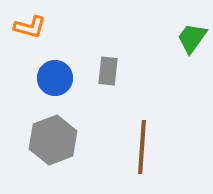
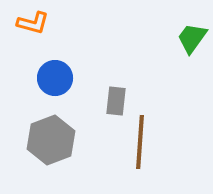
orange L-shape: moved 3 px right, 4 px up
gray rectangle: moved 8 px right, 30 px down
gray hexagon: moved 2 px left
brown line: moved 2 px left, 5 px up
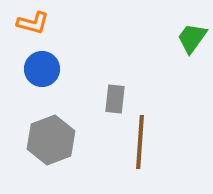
blue circle: moved 13 px left, 9 px up
gray rectangle: moved 1 px left, 2 px up
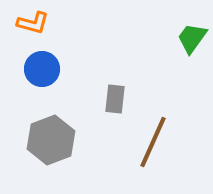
brown line: moved 13 px right; rotated 20 degrees clockwise
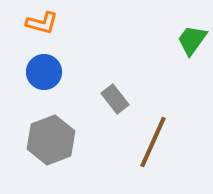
orange L-shape: moved 9 px right
green trapezoid: moved 2 px down
blue circle: moved 2 px right, 3 px down
gray rectangle: rotated 44 degrees counterclockwise
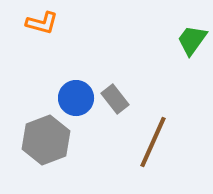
blue circle: moved 32 px right, 26 px down
gray hexagon: moved 5 px left
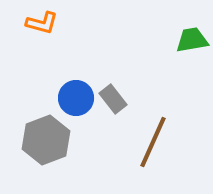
green trapezoid: rotated 44 degrees clockwise
gray rectangle: moved 2 px left
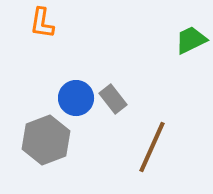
orange L-shape: rotated 84 degrees clockwise
green trapezoid: moved 1 px left; rotated 16 degrees counterclockwise
brown line: moved 1 px left, 5 px down
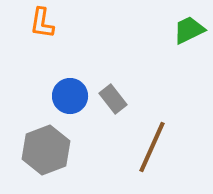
green trapezoid: moved 2 px left, 10 px up
blue circle: moved 6 px left, 2 px up
gray hexagon: moved 10 px down
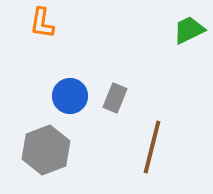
gray rectangle: moved 2 px right, 1 px up; rotated 60 degrees clockwise
brown line: rotated 10 degrees counterclockwise
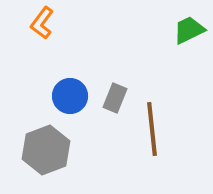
orange L-shape: rotated 28 degrees clockwise
brown line: moved 18 px up; rotated 20 degrees counterclockwise
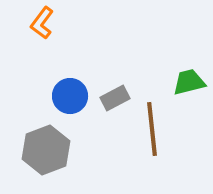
green trapezoid: moved 52 px down; rotated 12 degrees clockwise
gray rectangle: rotated 40 degrees clockwise
